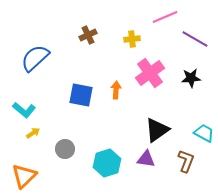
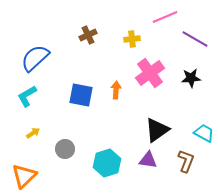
cyan L-shape: moved 3 px right, 14 px up; rotated 110 degrees clockwise
purple triangle: moved 2 px right, 1 px down
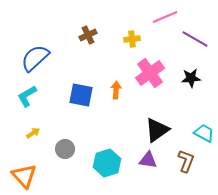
orange triangle: rotated 28 degrees counterclockwise
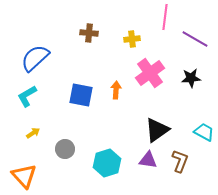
pink line: rotated 60 degrees counterclockwise
brown cross: moved 1 px right, 2 px up; rotated 30 degrees clockwise
cyan trapezoid: moved 1 px up
brown L-shape: moved 6 px left
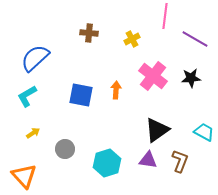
pink line: moved 1 px up
yellow cross: rotated 21 degrees counterclockwise
pink cross: moved 3 px right, 3 px down; rotated 16 degrees counterclockwise
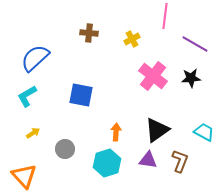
purple line: moved 5 px down
orange arrow: moved 42 px down
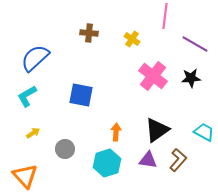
yellow cross: rotated 28 degrees counterclockwise
brown L-shape: moved 2 px left, 1 px up; rotated 20 degrees clockwise
orange triangle: moved 1 px right
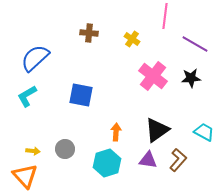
yellow arrow: moved 18 px down; rotated 40 degrees clockwise
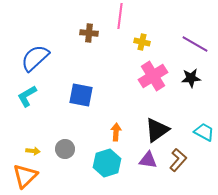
pink line: moved 45 px left
yellow cross: moved 10 px right, 3 px down; rotated 21 degrees counterclockwise
pink cross: rotated 20 degrees clockwise
orange triangle: rotated 28 degrees clockwise
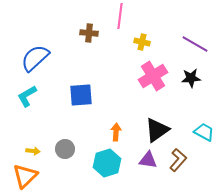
blue square: rotated 15 degrees counterclockwise
